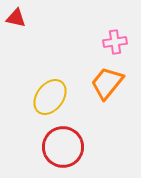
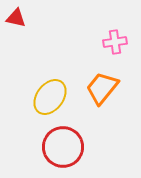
orange trapezoid: moved 5 px left, 5 px down
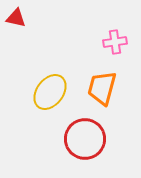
orange trapezoid: rotated 24 degrees counterclockwise
yellow ellipse: moved 5 px up
red circle: moved 22 px right, 8 px up
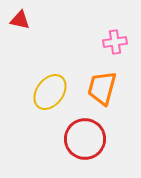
red triangle: moved 4 px right, 2 px down
